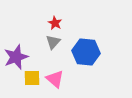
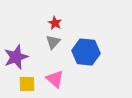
yellow square: moved 5 px left, 6 px down
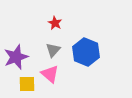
gray triangle: moved 8 px down
blue hexagon: rotated 16 degrees clockwise
pink triangle: moved 5 px left, 5 px up
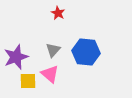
red star: moved 3 px right, 10 px up
blue hexagon: rotated 16 degrees counterclockwise
yellow square: moved 1 px right, 3 px up
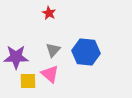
red star: moved 9 px left
purple star: rotated 20 degrees clockwise
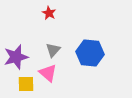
blue hexagon: moved 4 px right, 1 px down
purple star: rotated 15 degrees counterclockwise
pink triangle: moved 2 px left, 1 px up
yellow square: moved 2 px left, 3 px down
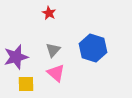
blue hexagon: moved 3 px right, 5 px up; rotated 12 degrees clockwise
pink triangle: moved 8 px right
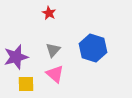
pink triangle: moved 1 px left, 1 px down
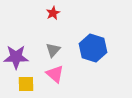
red star: moved 4 px right; rotated 16 degrees clockwise
purple star: rotated 15 degrees clockwise
